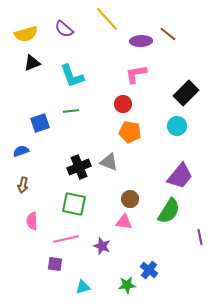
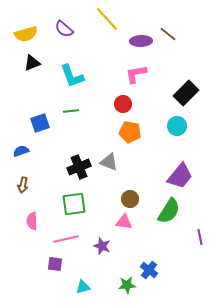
green square: rotated 20 degrees counterclockwise
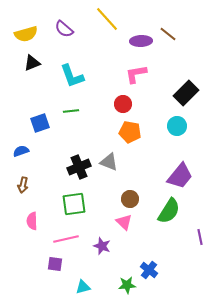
pink triangle: rotated 36 degrees clockwise
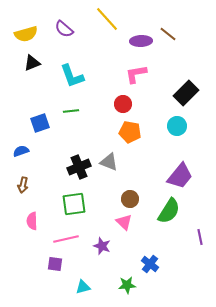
blue cross: moved 1 px right, 6 px up
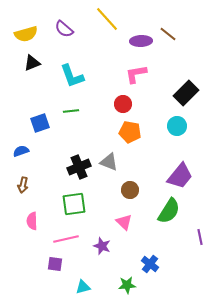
brown circle: moved 9 px up
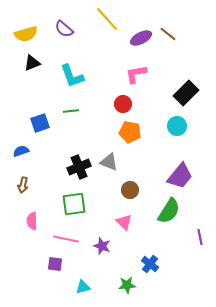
purple ellipse: moved 3 px up; rotated 25 degrees counterclockwise
pink line: rotated 25 degrees clockwise
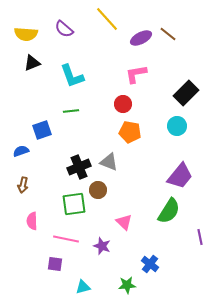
yellow semicircle: rotated 20 degrees clockwise
blue square: moved 2 px right, 7 px down
brown circle: moved 32 px left
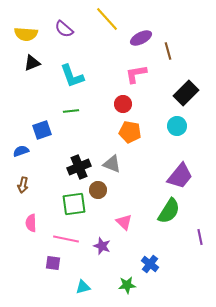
brown line: moved 17 px down; rotated 36 degrees clockwise
gray triangle: moved 3 px right, 2 px down
pink semicircle: moved 1 px left, 2 px down
purple square: moved 2 px left, 1 px up
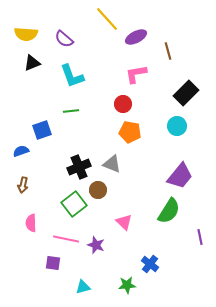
purple semicircle: moved 10 px down
purple ellipse: moved 5 px left, 1 px up
green square: rotated 30 degrees counterclockwise
purple star: moved 6 px left, 1 px up
